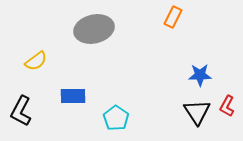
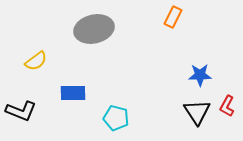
blue rectangle: moved 3 px up
black L-shape: rotated 96 degrees counterclockwise
cyan pentagon: rotated 20 degrees counterclockwise
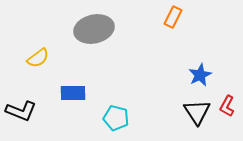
yellow semicircle: moved 2 px right, 3 px up
blue star: rotated 25 degrees counterclockwise
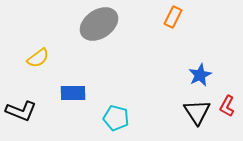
gray ellipse: moved 5 px right, 5 px up; rotated 21 degrees counterclockwise
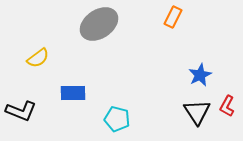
cyan pentagon: moved 1 px right, 1 px down
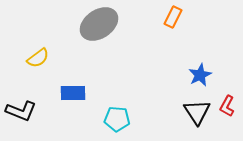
cyan pentagon: rotated 10 degrees counterclockwise
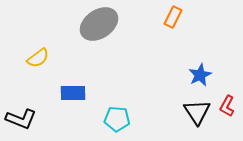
black L-shape: moved 8 px down
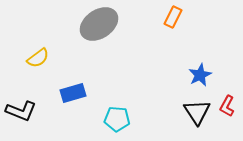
blue rectangle: rotated 15 degrees counterclockwise
black L-shape: moved 8 px up
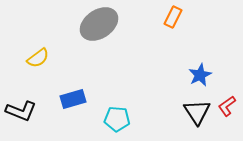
blue rectangle: moved 6 px down
red L-shape: rotated 25 degrees clockwise
